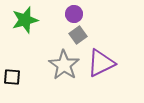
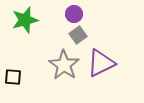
black square: moved 1 px right
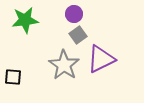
green star: rotated 8 degrees clockwise
purple triangle: moved 4 px up
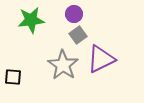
green star: moved 6 px right
gray star: moved 1 px left
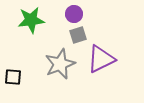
gray square: rotated 18 degrees clockwise
gray star: moved 3 px left, 1 px up; rotated 16 degrees clockwise
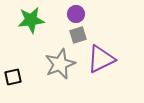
purple circle: moved 2 px right
black square: rotated 18 degrees counterclockwise
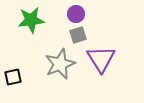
purple triangle: rotated 36 degrees counterclockwise
